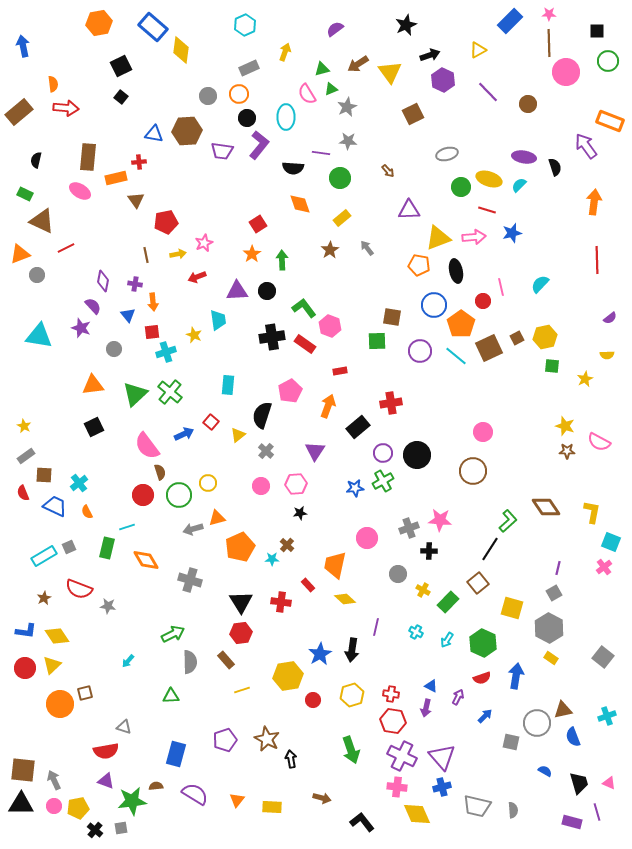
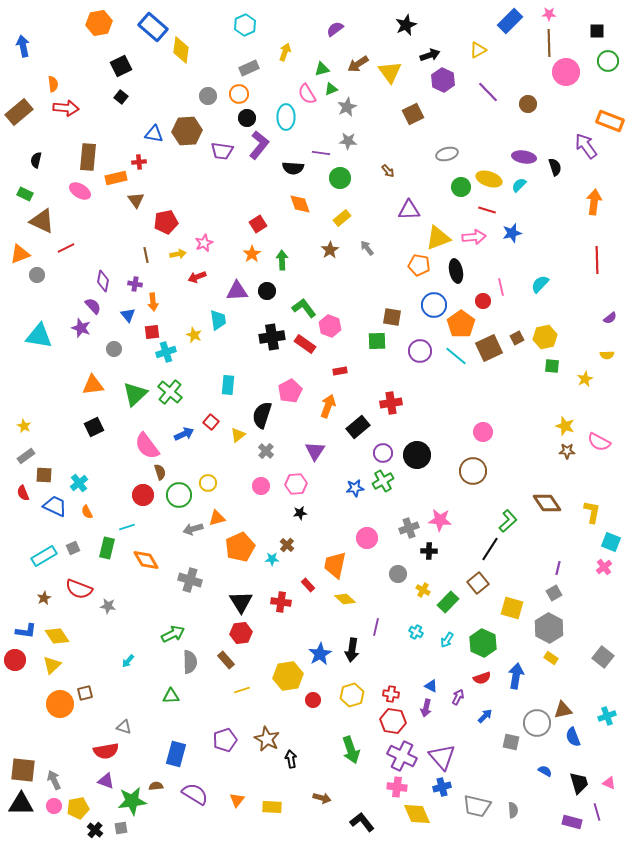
brown diamond at (546, 507): moved 1 px right, 4 px up
gray square at (69, 547): moved 4 px right, 1 px down
red circle at (25, 668): moved 10 px left, 8 px up
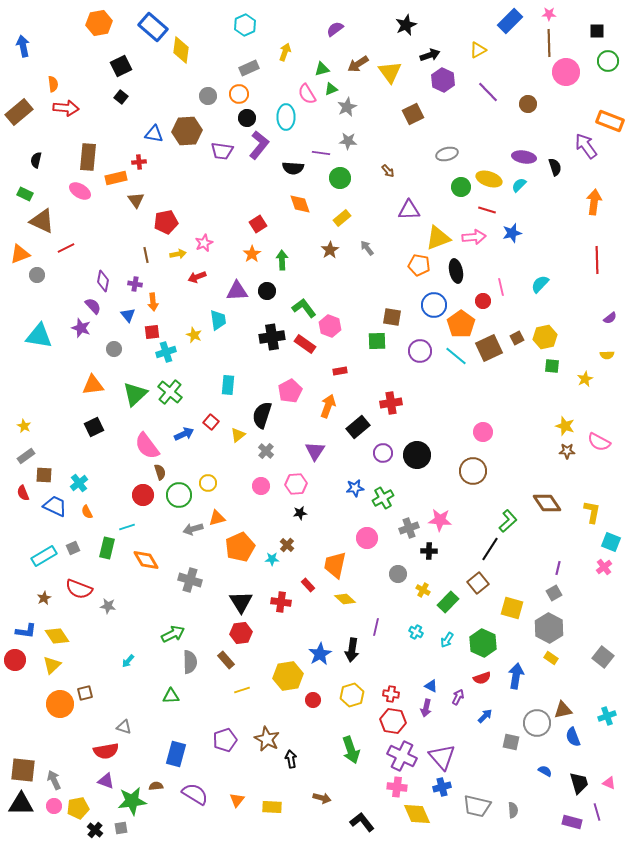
green cross at (383, 481): moved 17 px down
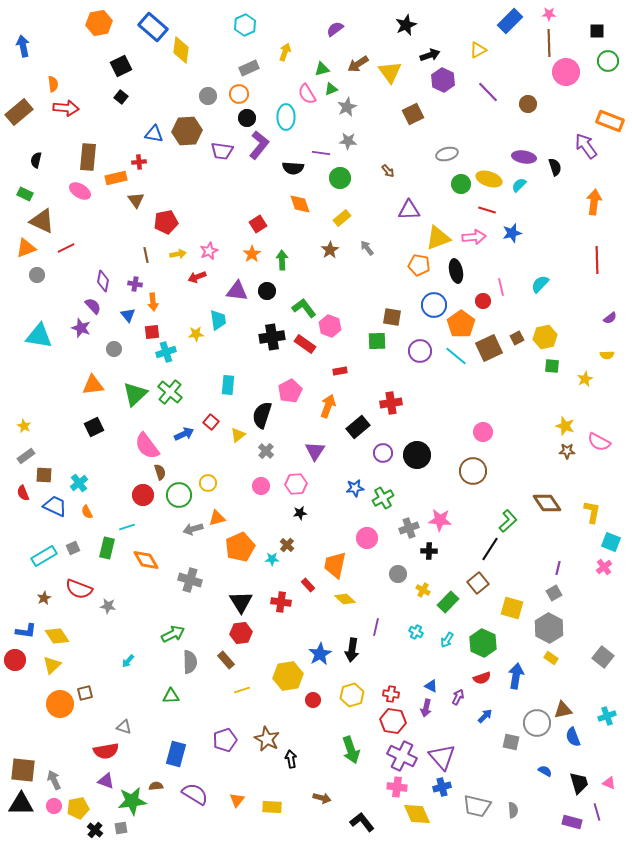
green circle at (461, 187): moved 3 px up
pink star at (204, 243): moved 5 px right, 8 px down
orange triangle at (20, 254): moved 6 px right, 6 px up
purple triangle at (237, 291): rotated 10 degrees clockwise
yellow star at (194, 335): moved 2 px right, 1 px up; rotated 28 degrees counterclockwise
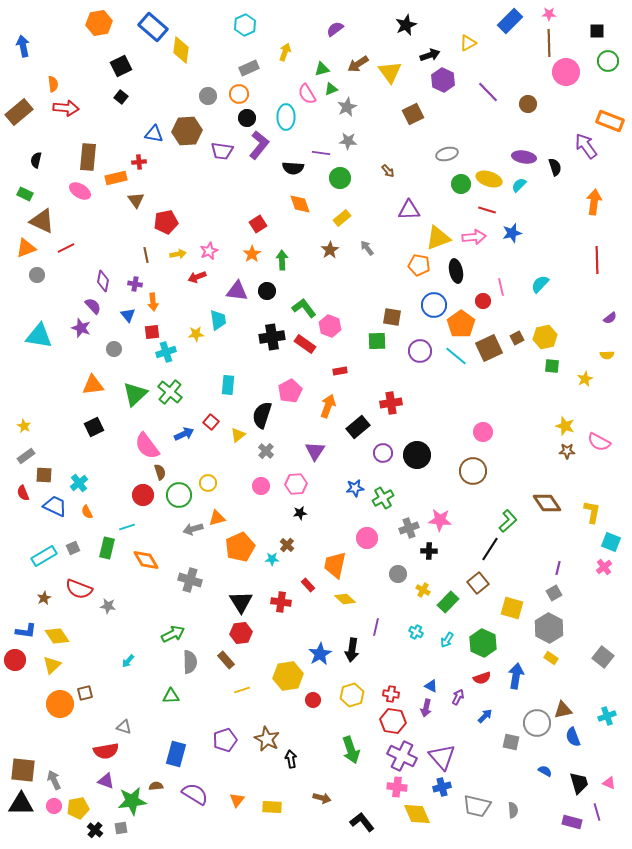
yellow triangle at (478, 50): moved 10 px left, 7 px up
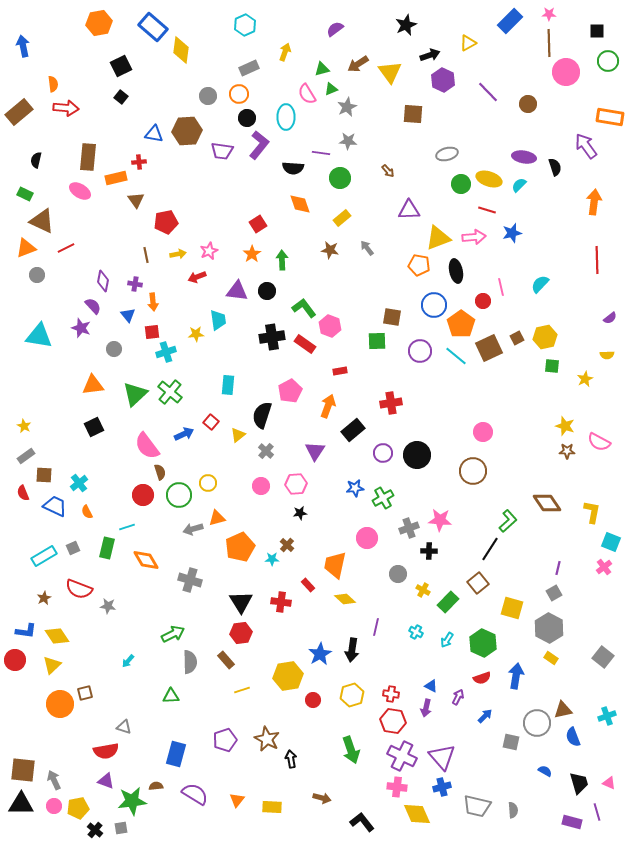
brown square at (413, 114): rotated 30 degrees clockwise
orange rectangle at (610, 121): moved 4 px up; rotated 12 degrees counterclockwise
brown star at (330, 250): rotated 30 degrees counterclockwise
black rectangle at (358, 427): moved 5 px left, 3 px down
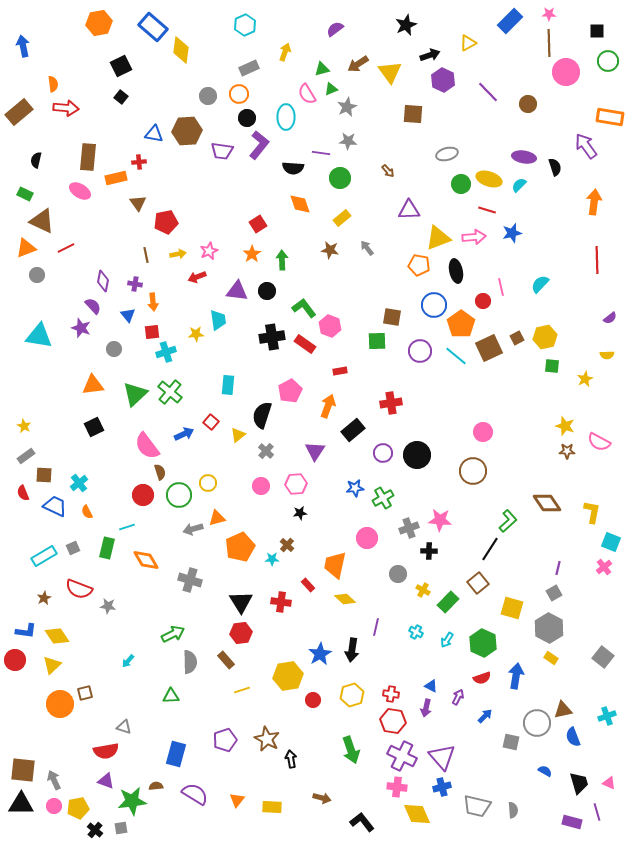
brown triangle at (136, 200): moved 2 px right, 3 px down
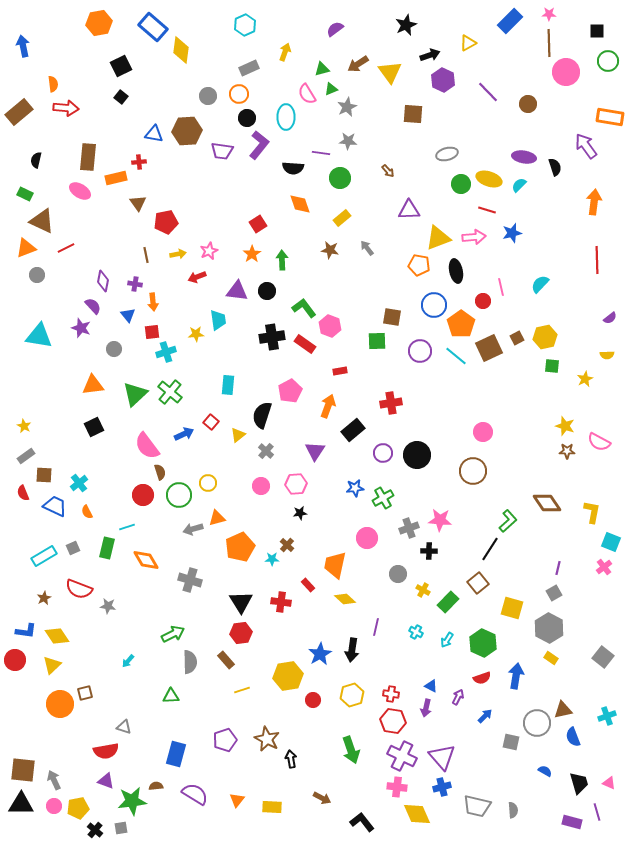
brown arrow at (322, 798): rotated 12 degrees clockwise
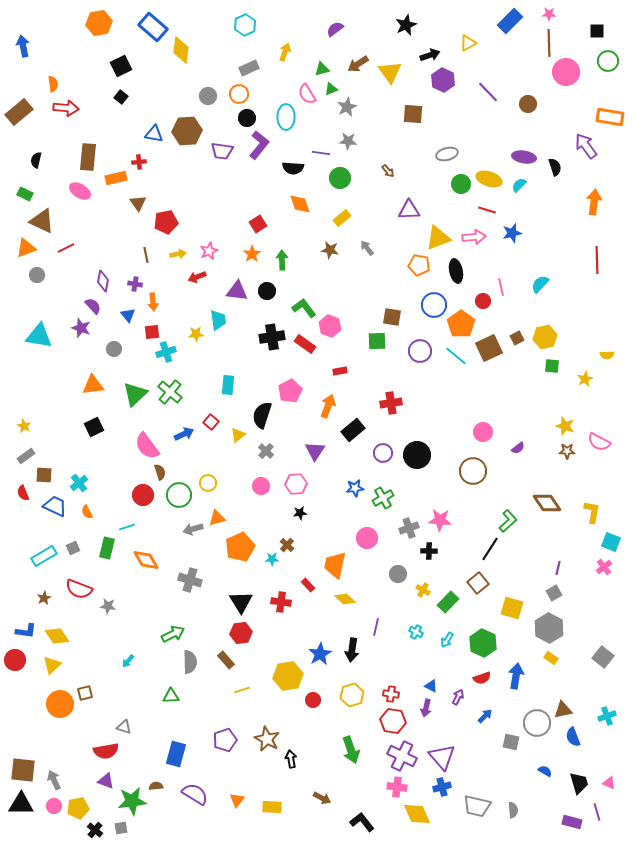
purple semicircle at (610, 318): moved 92 px left, 130 px down
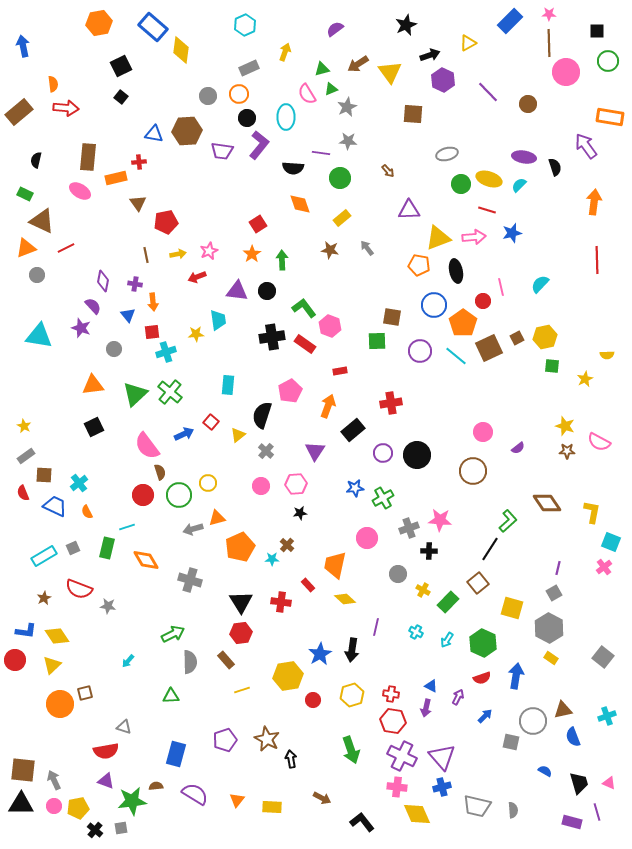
orange pentagon at (461, 324): moved 2 px right, 1 px up
gray circle at (537, 723): moved 4 px left, 2 px up
